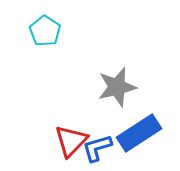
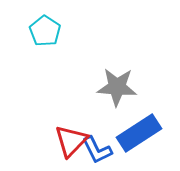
gray star: rotated 18 degrees clockwise
blue L-shape: moved 2 px down; rotated 100 degrees counterclockwise
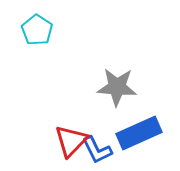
cyan pentagon: moved 8 px left, 1 px up
blue rectangle: rotated 9 degrees clockwise
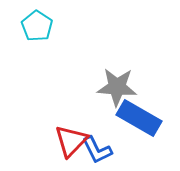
cyan pentagon: moved 4 px up
blue rectangle: moved 15 px up; rotated 54 degrees clockwise
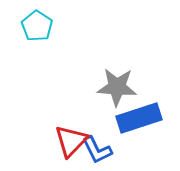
blue rectangle: rotated 48 degrees counterclockwise
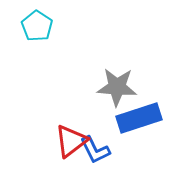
red triangle: rotated 9 degrees clockwise
blue L-shape: moved 2 px left
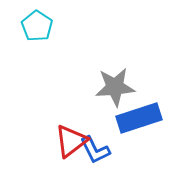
gray star: moved 2 px left; rotated 9 degrees counterclockwise
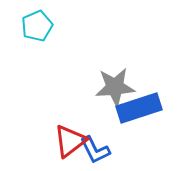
cyan pentagon: rotated 16 degrees clockwise
blue rectangle: moved 10 px up
red triangle: moved 1 px left
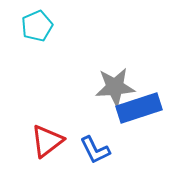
red triangle: moved 23 px left
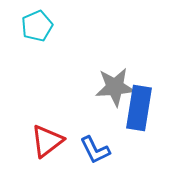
blue rectangle: rotated 63 degrees counterclockwise
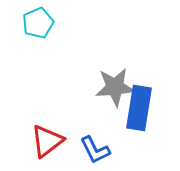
cyan pentagon: moved 1 px right, 3 px up
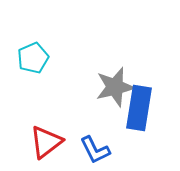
cyan pentagon: moved 5 px left, 35 px down
gray star: rotated 9 degrees counterclockwise
red triangle: moved 1 px left, 1 px down
